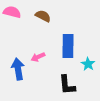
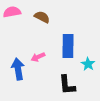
pink semicircle: rotated 24 degrees counterclockwise
brown semicircle: moved 1 px left, 1 px down
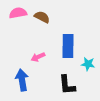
pink semicircle: moved 6 px right, 1 px down
cyan star: rotated 24 degrees counterclockwise
blue arrow: moved 4 px right, 11 px down
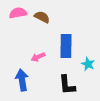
blue rectangle: moved 2 px left
cyan star: rotated 16 degrees clockwise
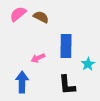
pink semicircle: moved 1 px down; rotated 30 degrees counterclockwise
brown semicircle: moved 1 px left
pink arrow: moved 1 px down
cyan star: rotated 16 degrees clockwise
blue arrow: moved 2 px down; rotated 10 degrees clockwise
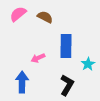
brown semicircle: moved 4 px right
black L-shape: rotated 145 degrees counterclockwise
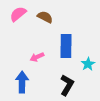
pink arrow: moved 1 px left, 1 px up
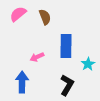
brown semicircle: rotated 42 degrees clockwise
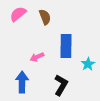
black L-shape: moved 6 px left
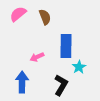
cyan star: moved 9 px left, 3 px down
